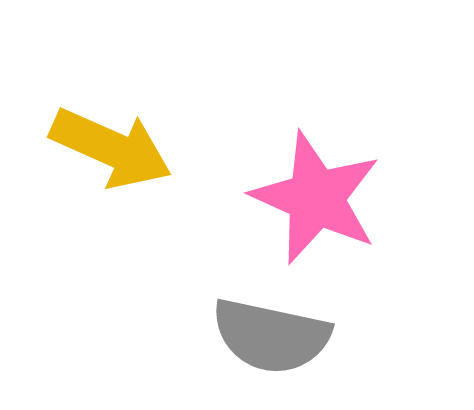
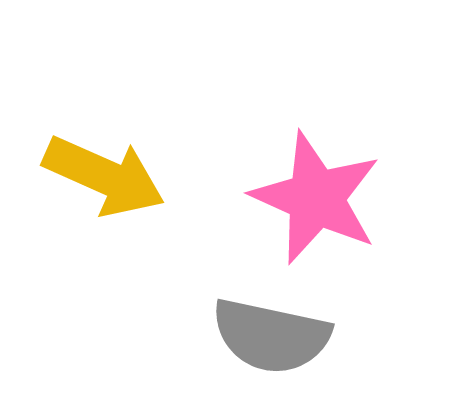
yellow arrow: moved 7 px left, 28 px down
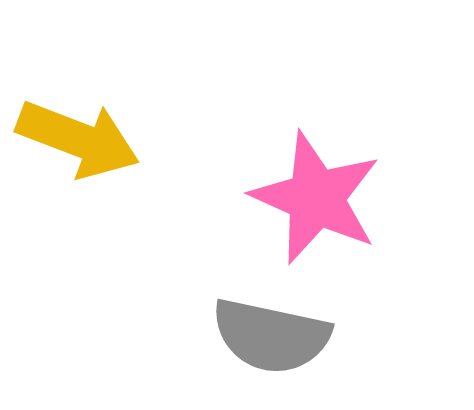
yellow arrow: moved 26 px left, 37 px up; rotated 3 degrees counterclockwise
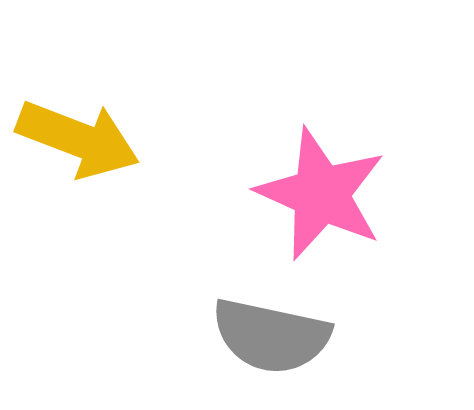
pink star: moved 5 px right, 4 px up
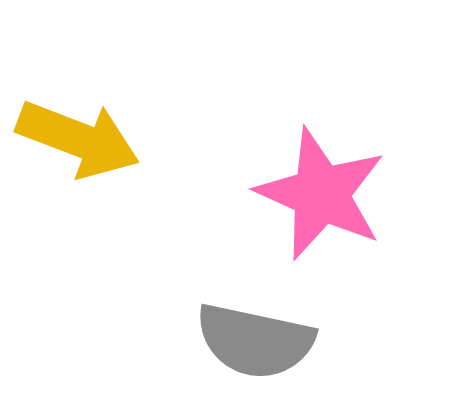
gray semicircle: moved 16 px left, 5 px down
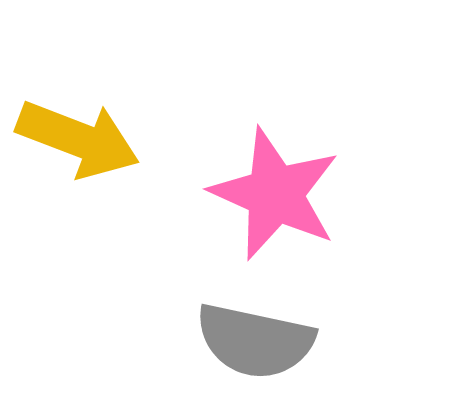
pink star: moved 46 px left
